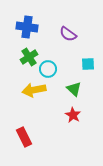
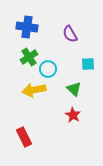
purple semicircle: moved 2 px right; rotated 24 degrees clockwise
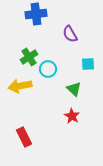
blue cross: moved 9 px right, 13 px up; rotated 15 degrees counterclockwise
yellow arrow: moved 14 px left, 4 px up
red star: moved 1 px left, 1 px down
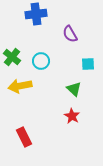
green cross: moved 17 px left; rotated 18 degrees counterclockwise
cyan circle: moved 7 px left, 8 px up
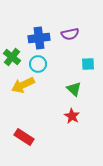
blue cross: moved 3 px right, 24 px down
purple semicircle: rotated 72 degrees counterclockwise
cyan circle: moved 3 px left, 3 px down
yellow arrow: moved 3 px right, 1 px up; rotated 15 degrees counterclockwise
red rectangle: rotated 30 degrees counterclockwise
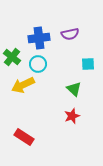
red star: rotated 21 degrees clockwise
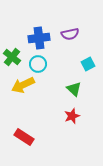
cyan square: rotated 24 degrees counterclockwise
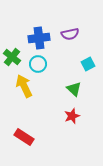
yellow arrow: moved 1 px right, 1 px down; rotated 90 degrees clockwise
